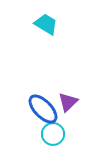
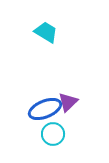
cyan trapezoid: moved 8 px down
blue ellipse: moved 2 px right; rotated 68 degrees counterclockwise
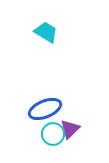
purple triangle: moved 2 px right, 27 px down
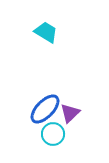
blue ellipse: rotated 24 degrees counterclockwise
purple triangle: moved 16 px up
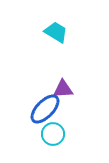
cyan trapezoid: moved 10 px right
purple triangle: moved 7 px left, 24 px up; rotated 40 degrees clockwise
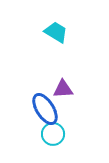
blue ellipse: rotated 76 degrees counterclockwise
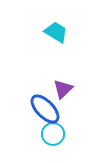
purple triangle: rotated 40 degrees counterclockwise
blue ellipse: rotated 12 degrees counterclockwise
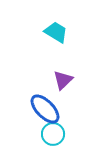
purple triangle: moved 9 px up
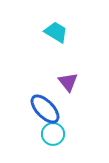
purple triangle: moved 5 px right, 2 px down; rotated 25 degrees counterclockwise
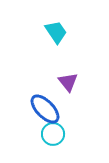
cyan trapezoid: rotated 25 degrees clockwise
